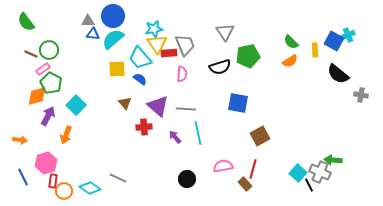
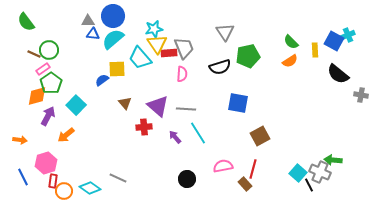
gray trapezoid at (185, 45): moved 1 px left, 3 px down
brown line at (31, 54): moved 3 px right
blue semicircle at (140, 79): moved 38 px left, 1 px down; rotated 72 degrees counterclockwise
green pentagon at (51, 83): rotated 10 degrees clockwise
cyan line at (198, 133): rotated 20 degrees counterclockwise
orange arrow at (66, 135): rotated 30 degrees clockwise
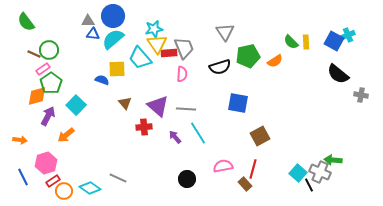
yellow rectangle at (315, 50): moved 9 px left, 8 px up
orange semicircle at (290, 61): moved 15 px left
blue semicircle at (102, 80): rotated 56 degrees clockwise
red rectangle at (53, 181): rotated 48 degrees clockwise
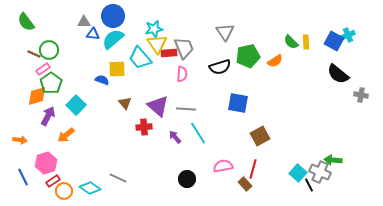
gray triangle at (88, 21): moved 4 px left, 1 px down
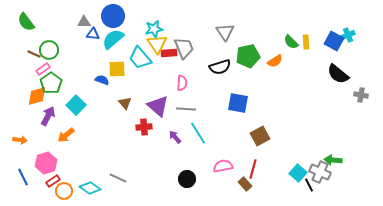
pink semicircle at (182, 74): moved 9 px down
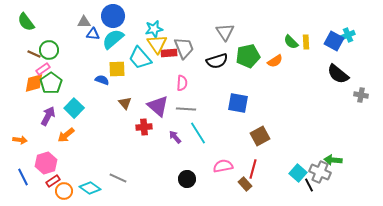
black semicircle at (220, 67): moved 3 px left, 6 px up
orange diamond at (37, 96): moved 3 px left, 13 px up
cyan square at (76, 105): moved 2 px left, 3 px down
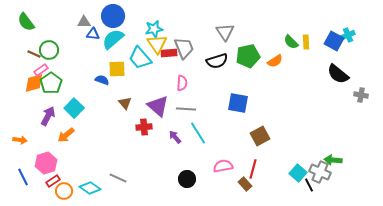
pink rectangle at (43, 69): moved 2 px left, 1 px down
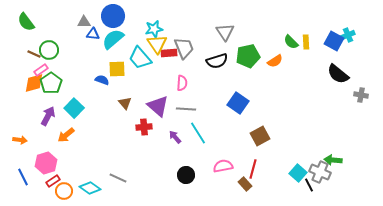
blue square at (238, 103): rotated 25 degrees clockwise
black circle at (187, 179): moved 1 px left, 4 px up
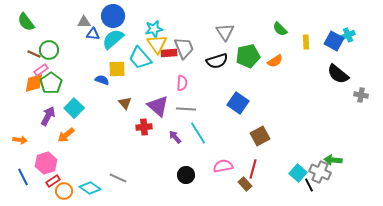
green semicircle at (291, 42): moved 11 px left, 13 px up
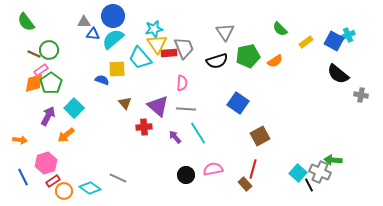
yellow rectangle at (306, 42): rotated 56 degrees clockwise
pink semicircle at (223, 166): moved 10 px left, 3 px down
